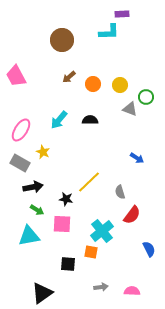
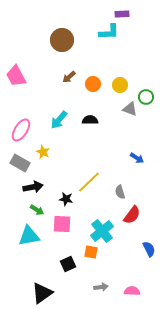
black square: rotated 28 degrees counterclockwise
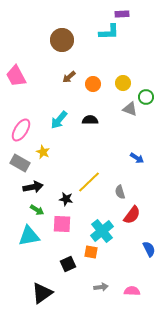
yellow circle: moved 3 px right, 2 px up
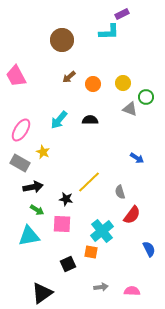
purple rectangle: rotated 24 degrees counterclockwise
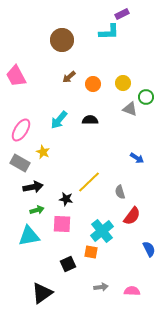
green arrow: rotated 48 degrees counterclockwise
red semicircle: moved 1 px down
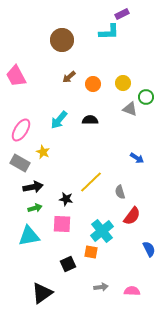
yellow line: moved 2 px right
green arrow: moved 2 px left, 2 px up
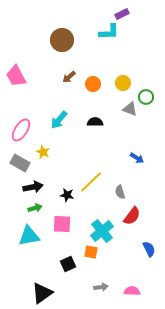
black semicircle: moved 5 px right, 2 px down
black star: moved 1 px right, 4 px up
